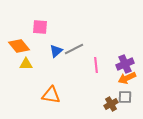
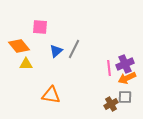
gray line: rotated 36 degrees counterclockwise
pink line: moved 13 px right, 3 px down
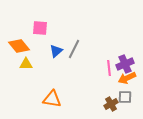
pink square: moved 1 px down
orange triangle: moved 1 px right, 4 px down
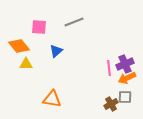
pink square: moved 1 px left, 1 px up
gray line: moved 27 px up; rotated 42 degrees clockwise
